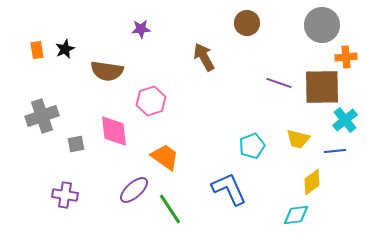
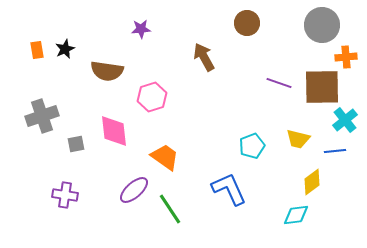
pink hexagon: moved 1 px right, 4 px up
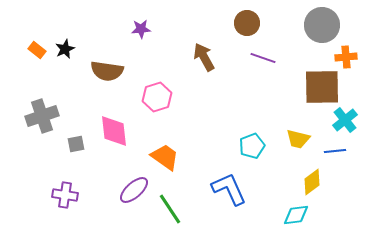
orange rectangle: rotated 42 degrees counterclockwise
purple line: moved 16 px left, 25 px up
pink hexagon: moved 5 px right
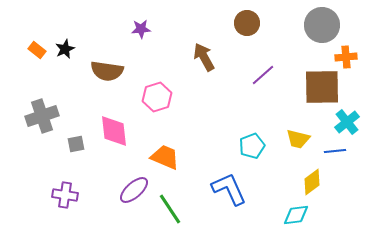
purple line: moved 17 px down; rotated 60 degrees counterclockwise
cyan cross: moved 2 px right, 2 px down
orange trapezoid: rotated 12 degrees counterclockwise
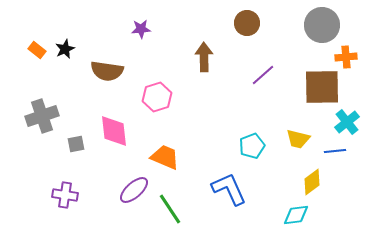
brown arrow: rotated 28 degrees clockwise
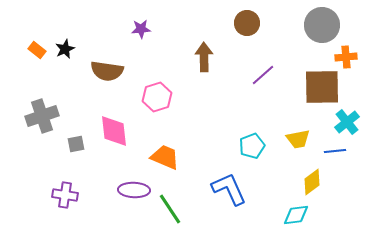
yellow trapezoid: rotated 25 degrees counterclockwise
purple ellipse: rotated 44 degrees clockwise
